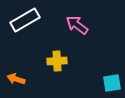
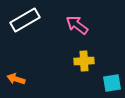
yellow cross: moved 27 px right
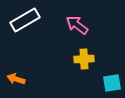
yellow cross: moved 2 px up
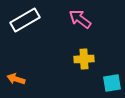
pink arrow: moved 3 px right, 6 px up
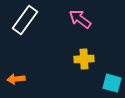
white rectangle: rotated 24 degrees counterclockwise
orange arrow: rotated 24 degrees counterclockwise
cyan square: rotated 24 degrees clockwise
